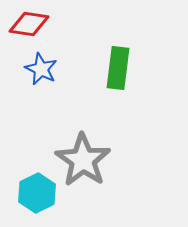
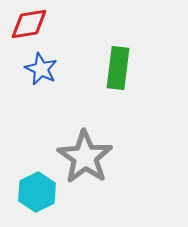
red diamond: rotated 18 degrees counterclockwise
gray star: moved 2 px right, 3 px up
cyan hexagon: moved 1 px up
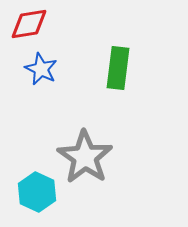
cyan hexagon: rotated 9 degrees counterclockwise
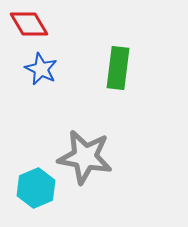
red diamond: rotated 69 degrees clockwise
gray star: rotated 24 degrees counterclockwise
cyan hexagon: moved 1 px left, 4 px up; rotated 12 degrees clockwise
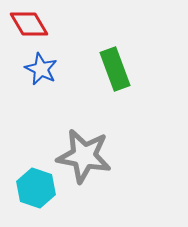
green rectangle: moved 3 px left, 1 px down; rotated 27 degrees counterclockwise
gray star: moved 1 px left, 1 px up
cyan hexagon: rotated 18 degrees counterclockwise
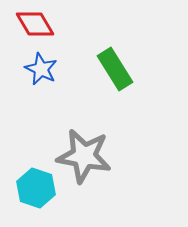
red diamond: moved 6 px right
green rectangle: rotated 12 degrees counterclockwise
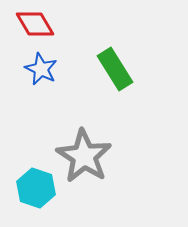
gray star: rotated 22 degrees clockwise
